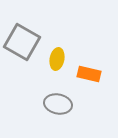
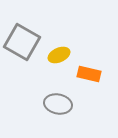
yellow ellipse: moved 2 px right, 4 px up; rotated 55 degrees clockwise
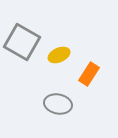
orange rectangle: rotated 70 degrees counterclockwise
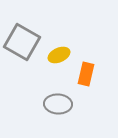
orange rectangle: moved 3 px left; rotated 20 degrees counterclockwise
gray ellipse: rotated 8 degrees counterclockwise
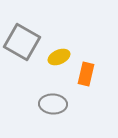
yellow ellipse: moved 2 px down
gray ellipse: moved 5 px left
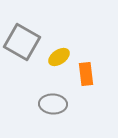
yellow ellipse: rotated 10 degrees counterclockwise
orange rectangle: rotated 20 degrees counterclockwise
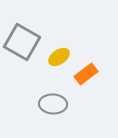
orange rectangle: rotated 60 degrees clockwise
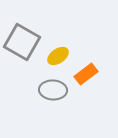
yellow ellipse: moved 1 px left, 1 px up
gray ellipse: moved 14 px up
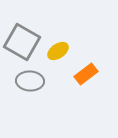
yellow ellipse: moved 5 px up
gray ellipse: moved 23 px left, 9 px up
